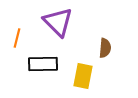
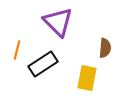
orange line: moved 12 px down
black rectangle: rotated 32 degrees counterclockwise
yellow rectangle: moved 4 px right, 2 px down
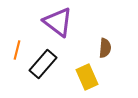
purple triangle: rotated 8 degrees counterclockwise
black rectangle: rotated 16 degrees counterclockwise
yellow rectangle: moved 1 px up; rotated 35 degrees counterclockwise
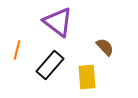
brown semicircle: moved 1 px up; rotated 48 degrees counterclockwise
black rectangle: moved 7 px right, 1 px down
yellow rectangle: rotated 20 degrees clockwise
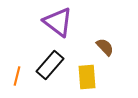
orange line: moved 26 px down
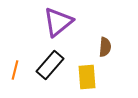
purple triangle: rotated 44 degrees clockwise
brown semicircle: rotated 48 degrees clockwise
orange line: moved 2 px left, 6 px up
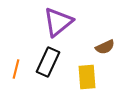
brown semicircle: rotated 60 degrees clockwise
black rectangle: moved 2 px left, 3 px up; rotated 16 degrees counterclockwise
orange line: moved 1 px right, 1 px up
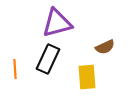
purple triangle: moved 1 px left, 1 px down; rotated 24 degrees clockwise
black rectangle: moved 3 px up
orange line: moved 1 px left; rotated 18 degrees counterclockwise
